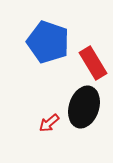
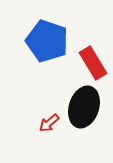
blue pentagon: moved 1 px left, 1 px up
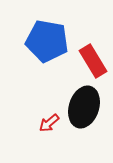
blue pentagon: rotated 9 degrees counterclockwise
red rectangle: moved 2 px up
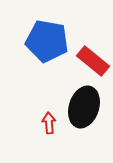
red rectangle: rotated 20 degrees counterclockwise
red arrow: rotated 125 degrees clockwise
